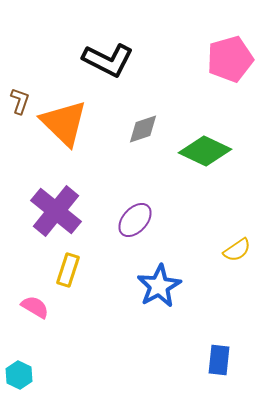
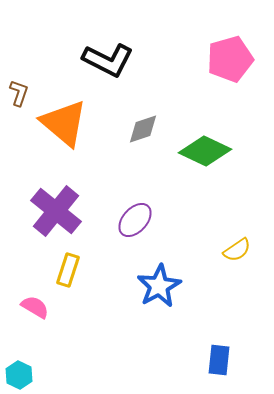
brown L-shape: moved 1 px left, 8 px up
orange triangle: rotated 4 degrees counterclockwise
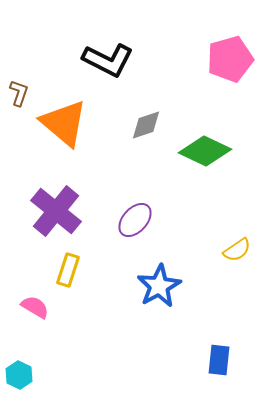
gray diamond: moved 3 px right, 4 px up
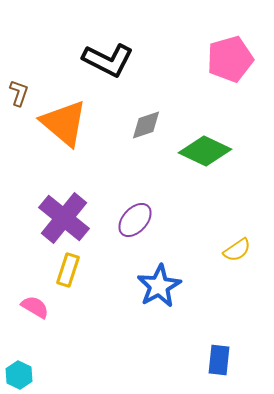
purple cross: moved 8 px right, 7 px down
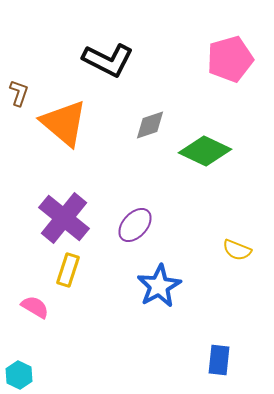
gray diamond: moved 4 px right
purple ellipse: moved 5 px down
yellow semicircle: rotated 56 degrees clockwise
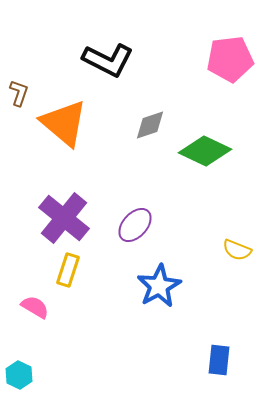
pink pentagon: rotated 9 degrees clockwise
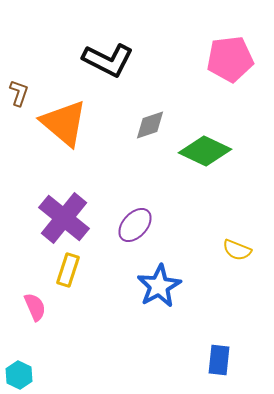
pink semicircle: rotated 36 degrees clockwise
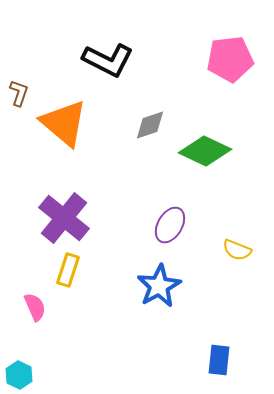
purple ellipse: moved 35 px right; rotated 12 degrees counterclockwise
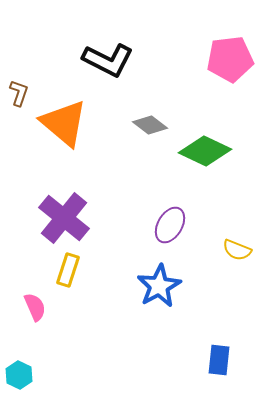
gray diamond: rotated 56 degrees clockwise
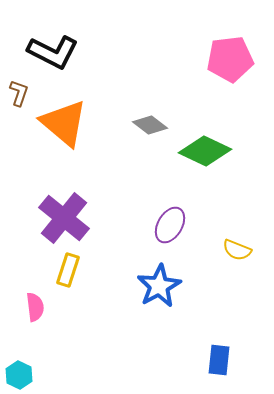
black L-shape: moved 55 px left, 8 px up
pink semicircle: rotated 16 degrees clockwise
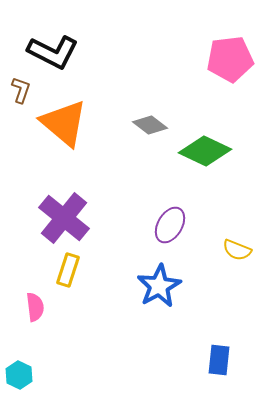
brown L-shape: moved 2 px right, 3 px up
